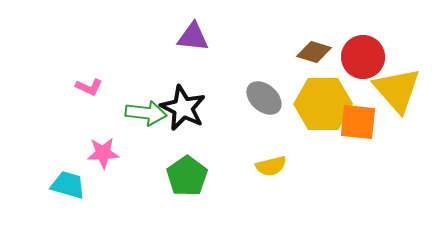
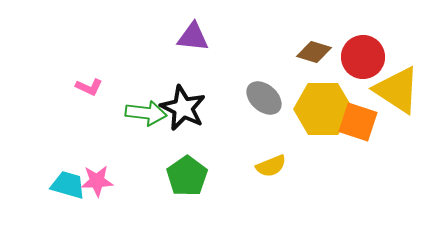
yellow triangle: rotated 16 degrees counterclockwise
yellow hexagon: moved 5 px down
orange square: rotated 12 degrees clockwise
pink star: moved 6 px left, 28 px down
yellow semicircle: rotated 8 degrees counterclockwise
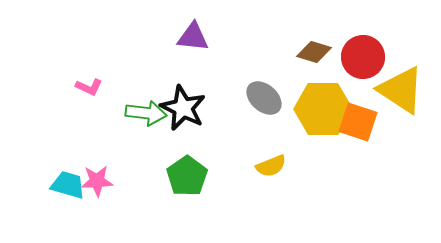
yellow triangle: moved 4 px right
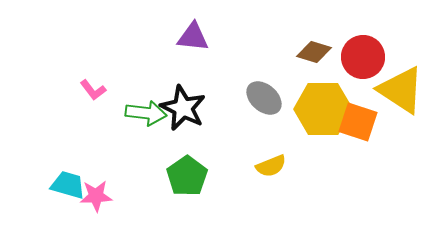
pink L-shape: moved 4 px right, 3 px down; rotated 28 degrees clockwise
pink star: moved 1 px left, 15 px down
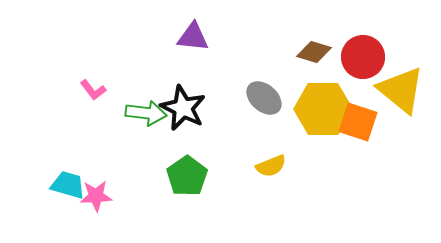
yellow triangle: rotated 6 degrees clockwise
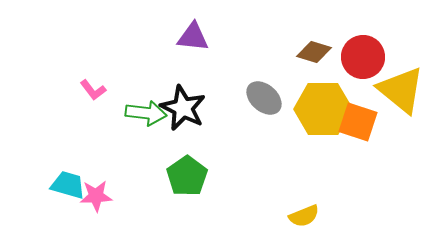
yellow semicircle: moved 33 px right, 50 px down
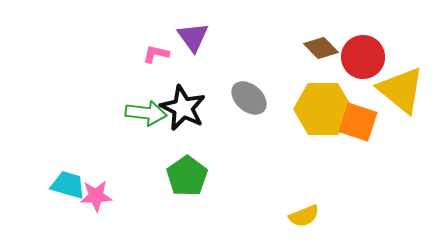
purple triangle: rotated 48 degrees clockwise
brown diamond: moved 7 px right, 4 px up; rotated 28 degrees clockwise
pink L-shape: moved 63 px right, 36 px up; rotated 140 degrees clockwise
gray ellipse: moved 15 px left
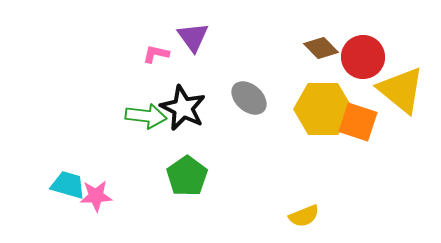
green arrow: moved 3 px down
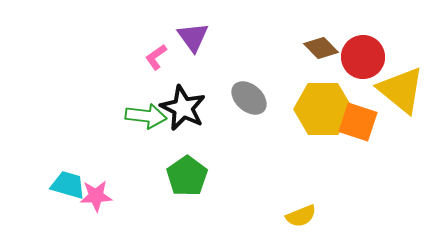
pink L-shape: moved 3 px down; rotated 48 degrees counterclockwise
yellow semicircle: moved 3 px left
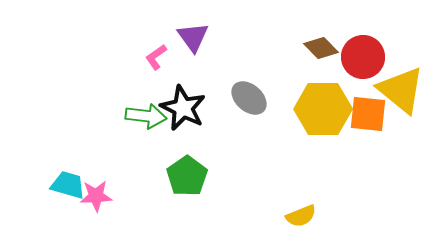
orange square: moved 10 px right, 8 px up; rotated 12 degrees counterclockwise
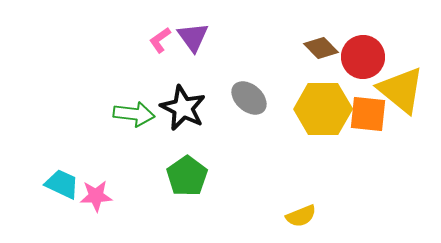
pink L-shape: moved 4 px right, 17 px up
green arrow: moved 12 px left, 2 px up
cyan trapezoid: moved 6 px left, 1 px up; rotated 9 degrees clockwise
